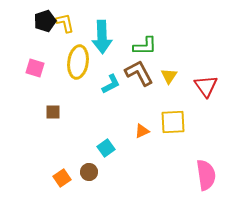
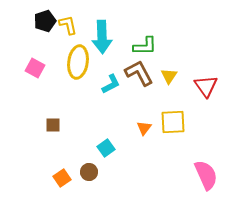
yellow L-shape: moved 3 px right, 2 px down
pink square: rotated 12 degrees clockwise
brown square: moved 13 px down
orange triangle: moved 2 px right, 3 px up; rotated 28 degrees counterclockwise
pink semicircle: rotated 16 degrees counterclockwise
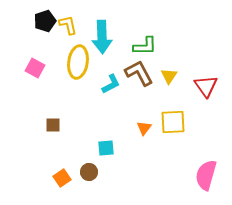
cyan square: rotated 30 degrees clockwise
pink semicircle: rotated 140 degrees counterclockwise
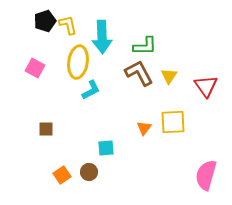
cyan L-shape: moved 20 px left, 6 px down
brown square: moved 7 px left, 4 px down
orange square: moved 3 px up
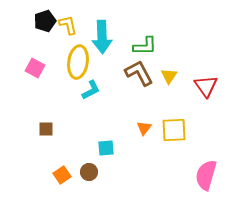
yellow square: moved 1 px right, 8 px down
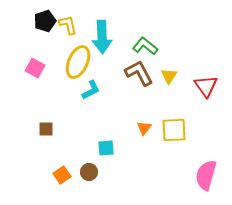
green L-shape: rotated 140 degrees counterclockwise
yellow ellipse: rotated 16 degrees clockwise
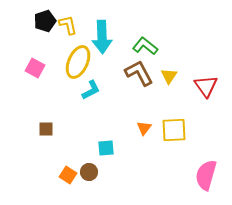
orange square: moved 6 px right; rotated 24 degrees counterclockwise
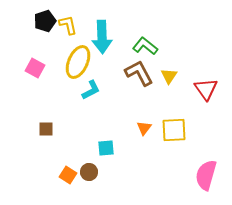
red triangle: moved 3 px down
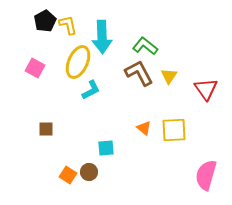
black pentagon: rotated 10 degrees counterclockwise
orange triangle: rotated 28 degrees counterclockwise
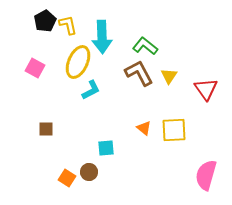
orange square: moved 1 px left, 3 px down
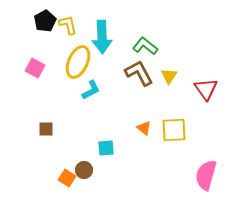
brown circle: moved 5 px left, 2 px up
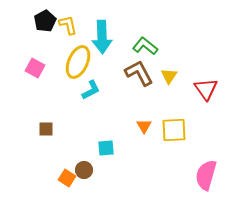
orange triangle: moved 2 px up; rotated 21 degrees clockwise
